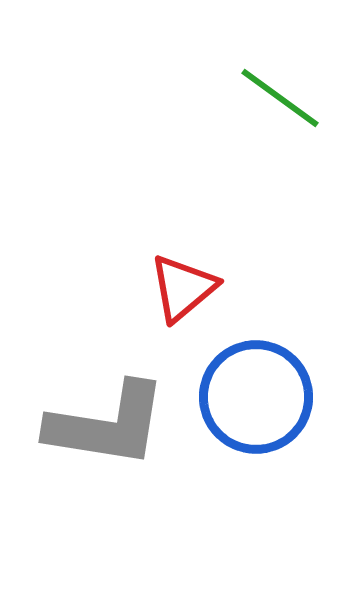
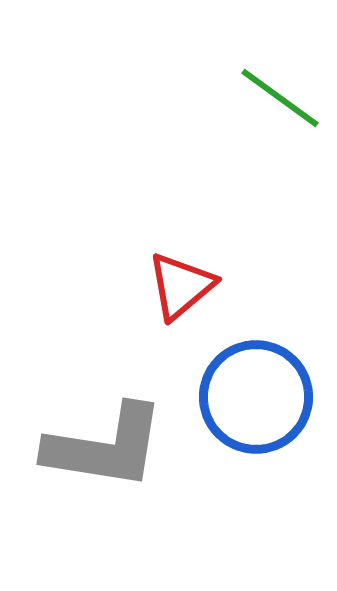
red triangle: moved 2 px left, 2 px up
gray L-shape: moved 2 px left, 22 px down
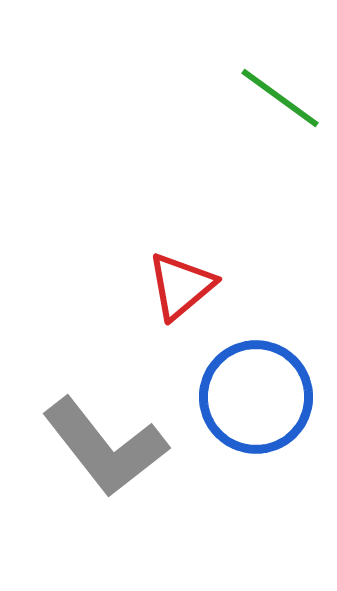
gray L-shape: rotated 43 degrees clockwise
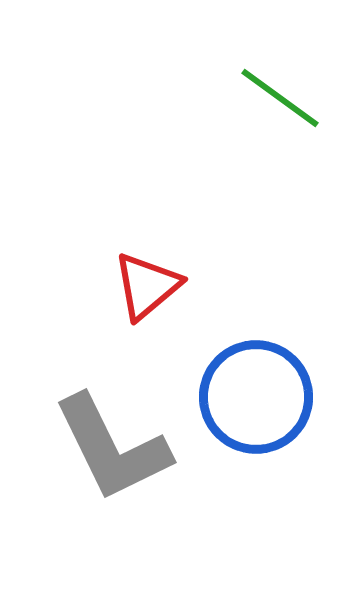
red triangle: moved 34 px left
gray L-shape: moved 7 px right, 1 px down; rotated 12 degrees clockwise
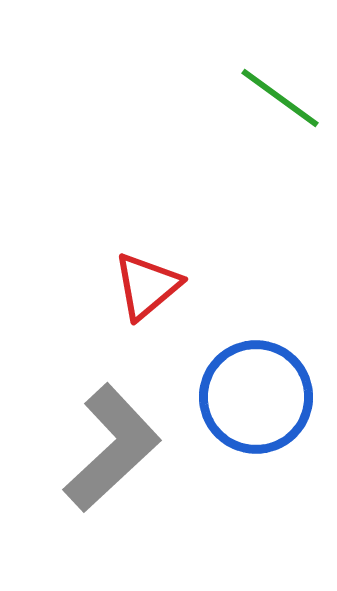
gray L-shape: rotated 107 degrees counterclockwise
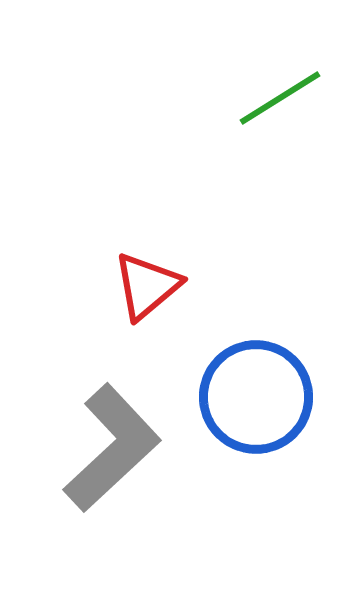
green line: rotated 68 degrees counterclockwise
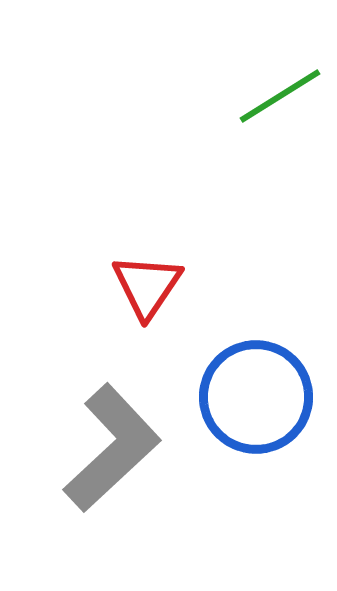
green line: moved 2 px up
red triangle: rotated 16 degrees counterclockwise
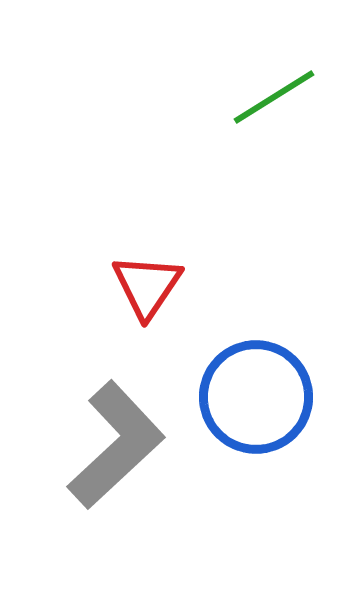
green line: moved 6 px left, 1 px down
gray L-shape: moved 4 px right, 3 px up
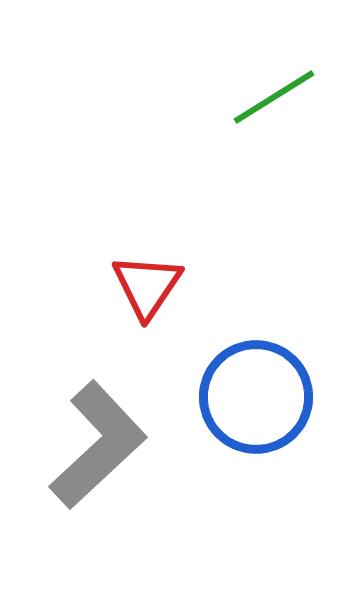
gray L-shape: moved 18 px left
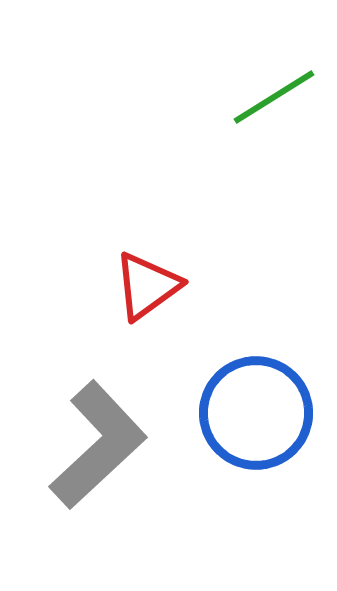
red triangle: rotated 20 degrees clockwise
blue circle: moved 16 px down
